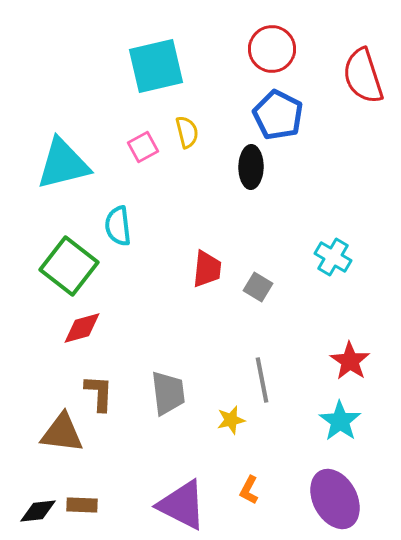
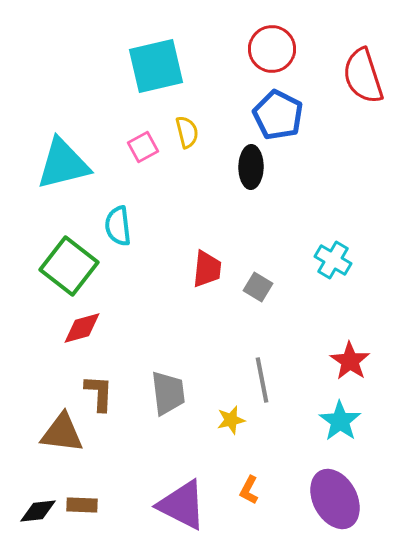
cyan cross: moved 3 px down
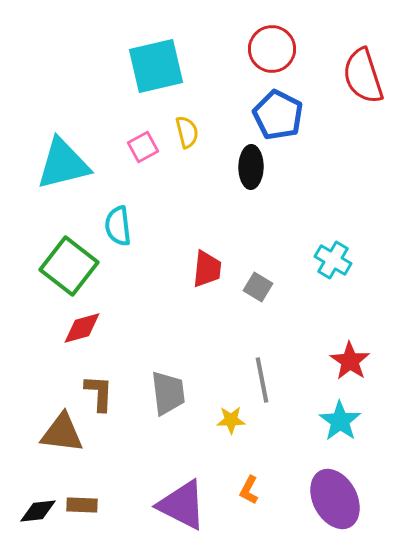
yellow star: rotated 12 degrees clockwise
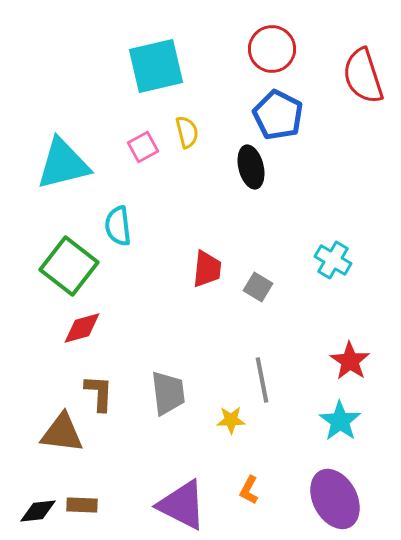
black ellipse: rotated 15 degrees counterclockwise
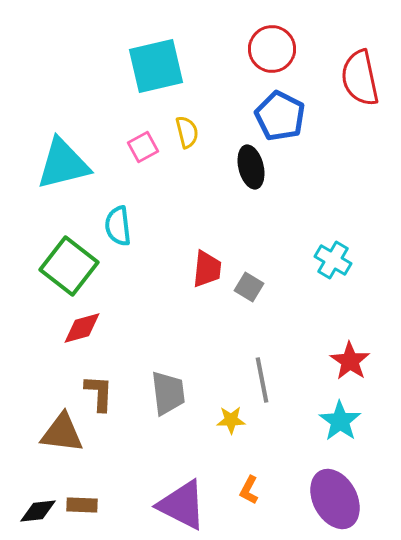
red semicircle: moved 3 px left, 2 px down; rotated 6 degrees clockwise
blue pentagon: moved 2 px right, 1 px down
gray square: moved 9 px left
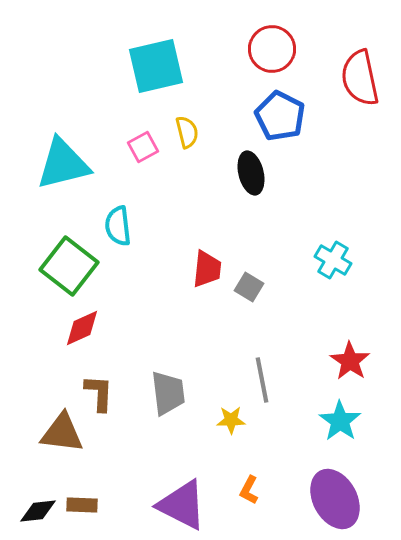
black ellipse: moved 6 px down
red diamond: rotated 9 degrees counterclockwise
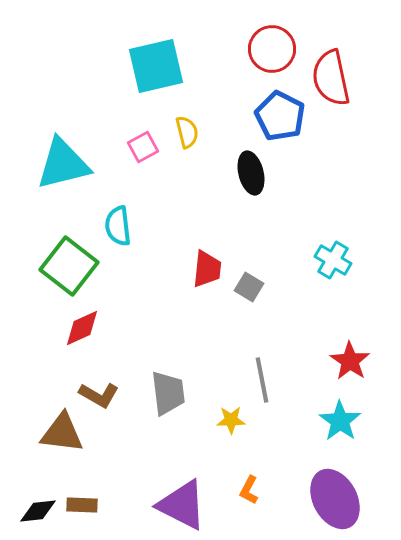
red semicircle: moved 29 px left
brown L-shape: moved 2 px down; rotated 117 degrees clockwise
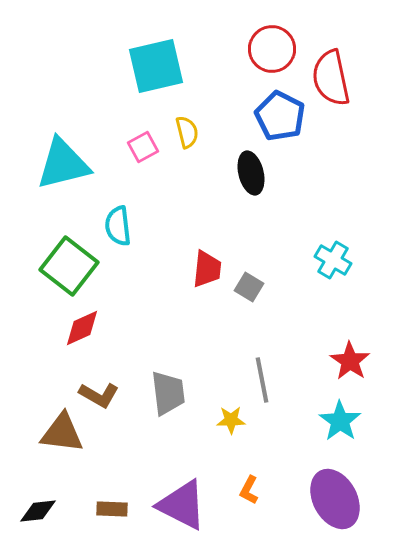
brown rectangle: moved 30 px right, 4 px down
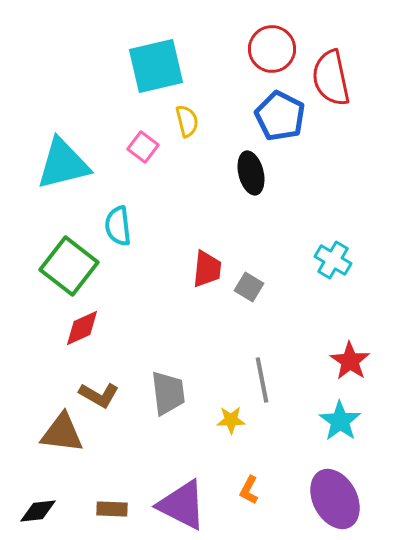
yellow semicircle: moved 11 px up
pink square: rotated 24 degrees counterclockwise
